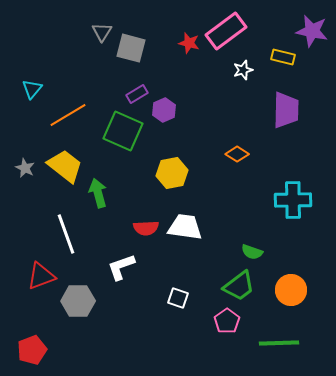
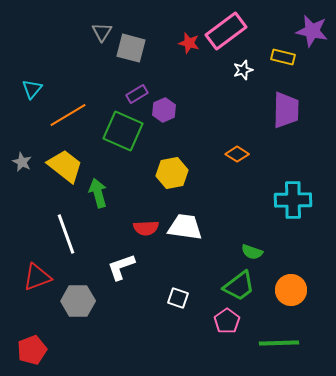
gray star: moved 3 px left, 6 px up
red triangle: moved 4 px left, 1 px down
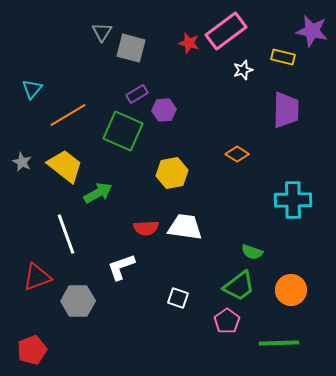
purple hexagon: rotated 20 degrees clockwise
green arrow: rotated 76 degrees clockwise
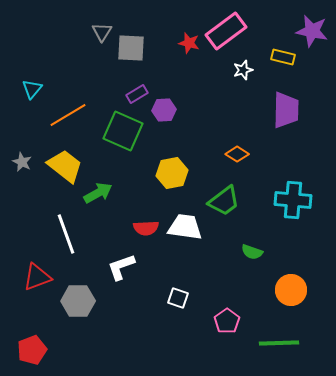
gray square: rotated 12 degrees counterclockwise
cyan cross: rotated 6 degrees clockwise
green trapezoid: moved 15 px left, 85 px up
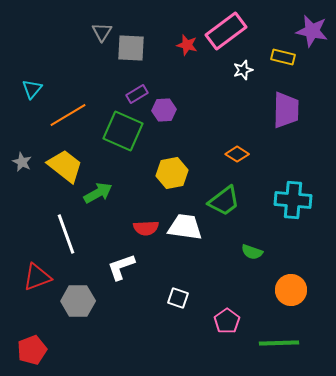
red star: moved 2 px left, 2 px down
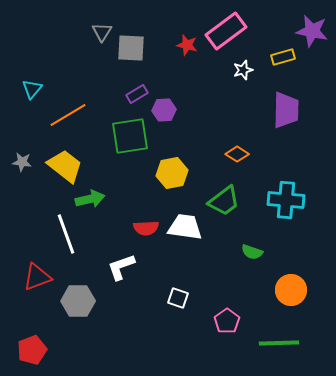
yellow rectangle: rotated 30 degrees counterclockwise
green square: moved 7 px right, 5 px down; rotated 33 degrees counterclockwise
gray star: rotated 18 degrees counterclockwise
green arrow: moved 8 px left, 6 px down; rotated 16 degrees clockwise
cyan cross: moved 7 px left
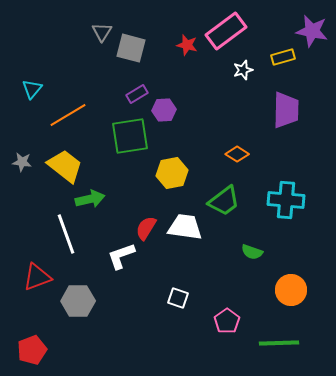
gray square: rotated 12 degrees clockwise
red semicircle: rotated 125 degrees clockwise
white L-shape: moved 11 px up
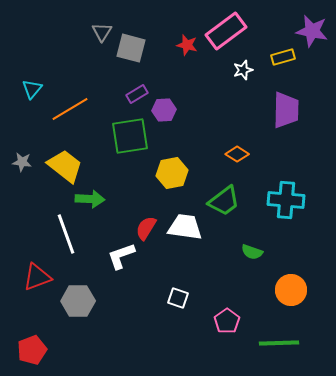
orange line: moved 2 px right, 6 px up
green arrow: rotated 16 degrees clockwise
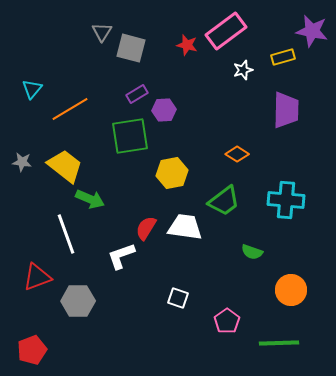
green arrow: rotated 20 degrees clockwise
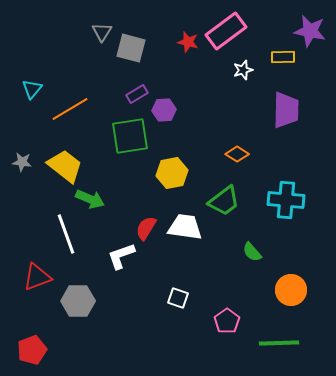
purple star: moved 2 px left
red star: moved 1 px right, 3 px up
yellow rectangle: rotated 15 degrees clockwise
green semicircle: rotated 30 degrees clockwise
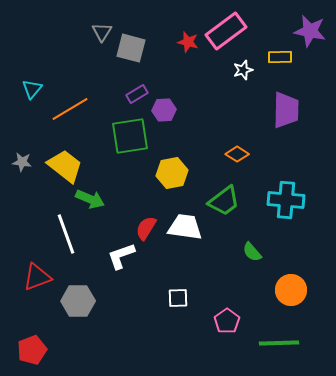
yellow rectangle: moved 3 px left
white square: rotated 20 degrees counterclockwise
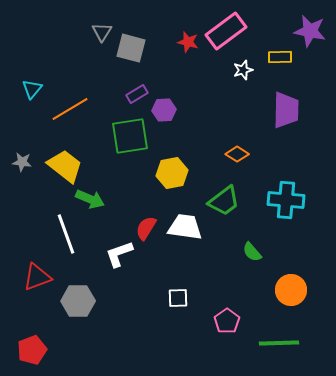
white L-shape: moved 2 px left, 2 px up
